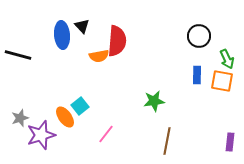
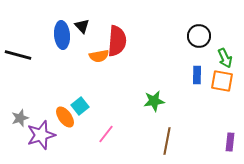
green arrow: moved 2 px left, 1 px up
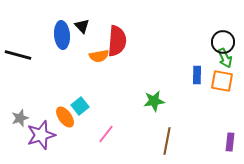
black circle: moved 24 px right, 6 px down
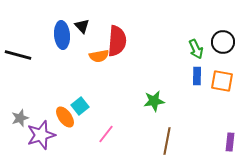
green arrow: moved 29 px left, 9 px up
blue rectangle: moved 1 px down
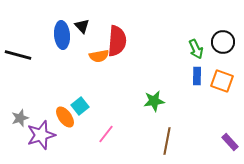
orange square: rotated 10 degrees clockwise
purple rectangle: rotated 48 degrees counterclockwise
